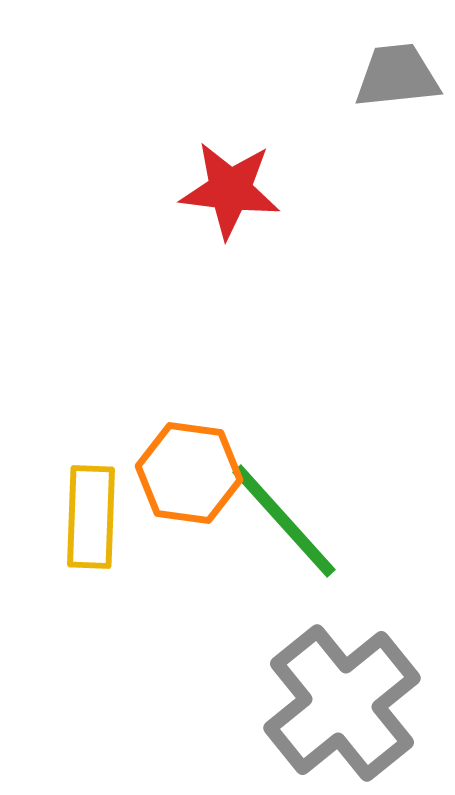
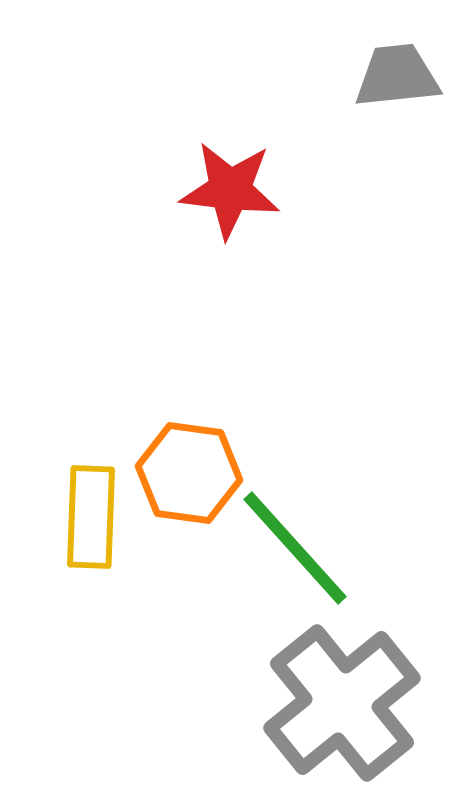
green line: moved 11 px right, 27 px down
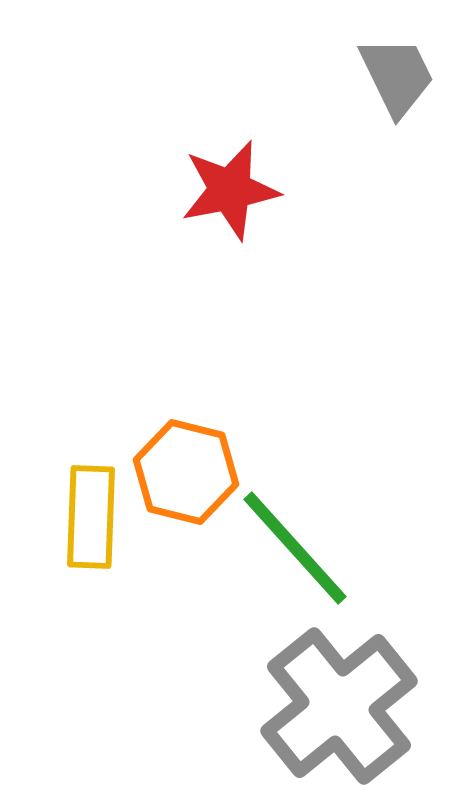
gray trapezoid: rotated 70 degrees clockwise
red star: rotated 18 degrees counterclockwise
orange hexagon: moved 3 px left, 1 px up; rotated 6 degrees clockwise
gray cross: moved 3 px left, 3 px down
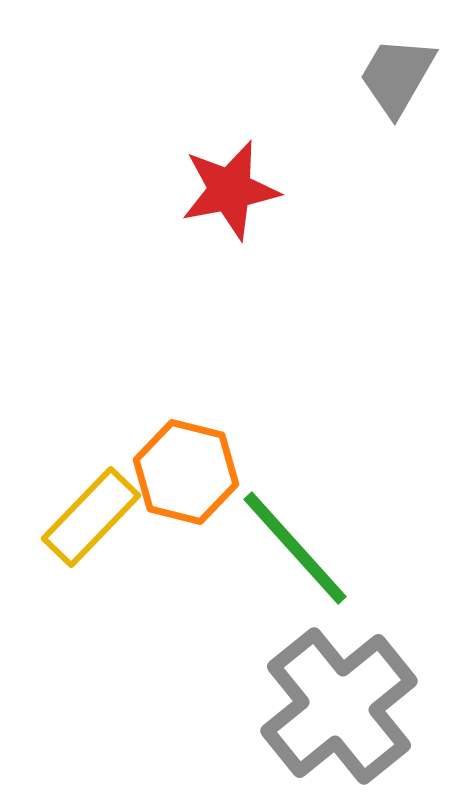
gray trapezoid: rotated 124 degrees counterclockwise
yellow rectangle: rotated 42 degrees clockwise
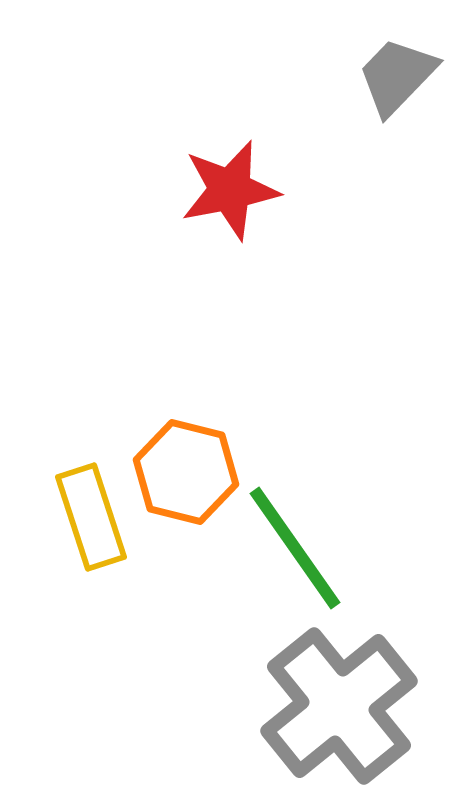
gray trapezoid: rotated 14 degrees clockwise
yellow rectangle: rotated 62 degrees counterclockwise
green line: rotated 7 degrees clockwise
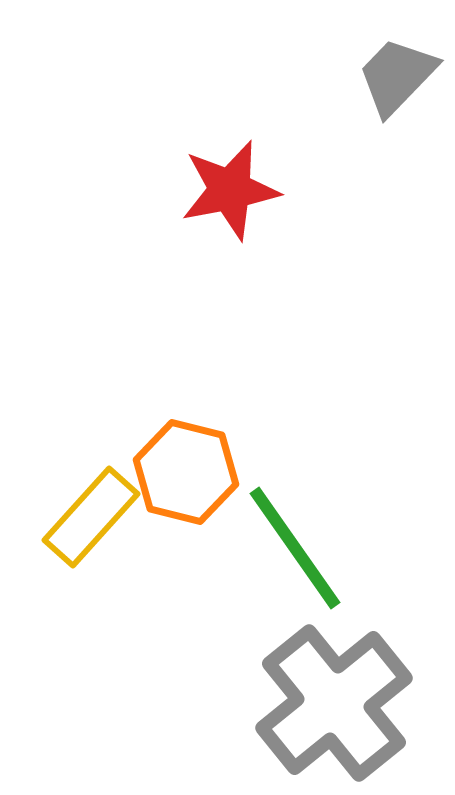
yellow rectangle: rotated 60 degrees clockwise
gray cross: moved 5 px left, 3 px up
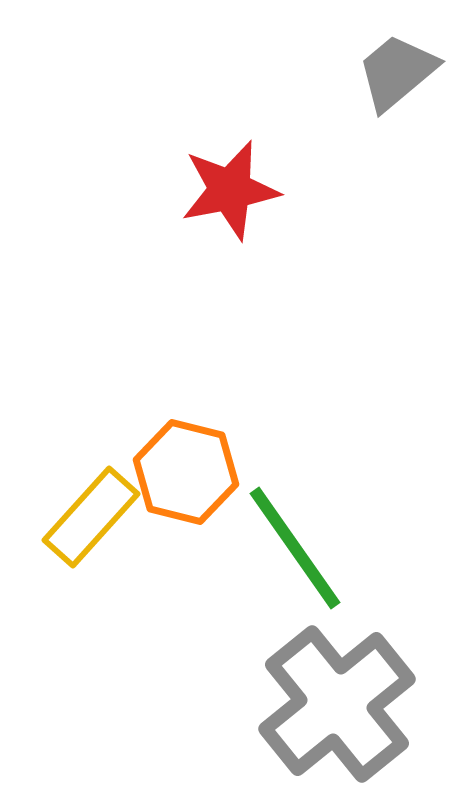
gray trapezoid: moved 4 px up; rotated 6 degrees clockwise
gray cross: moved 3 px right, 1 px down
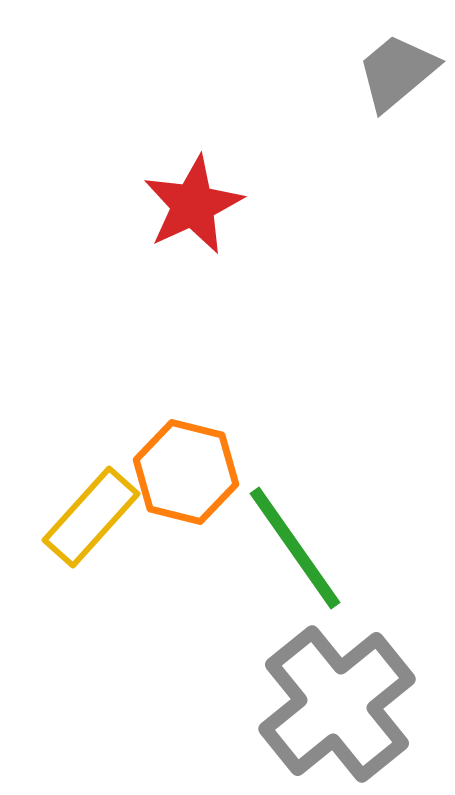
red star: moved 37 px left, 15 px down; rotated 14 degrees counterclockwise
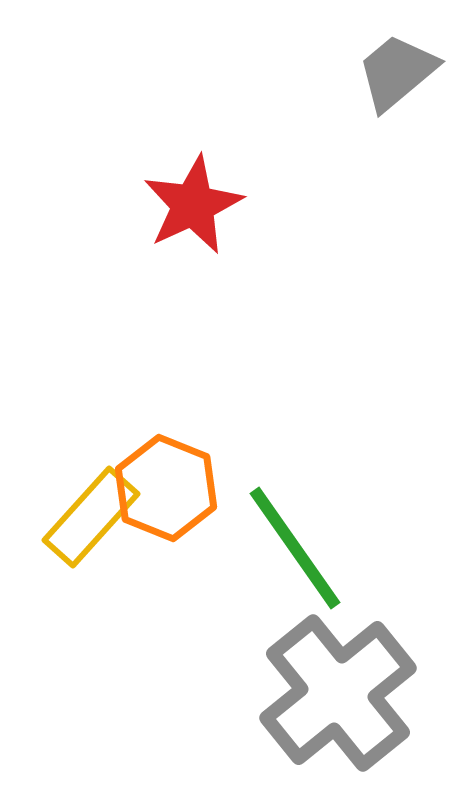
orange hexagon: moved 20 px left, 16 px down; rotated 8 degrees clockwise
gray cross: moved 1 px right, 11 px up
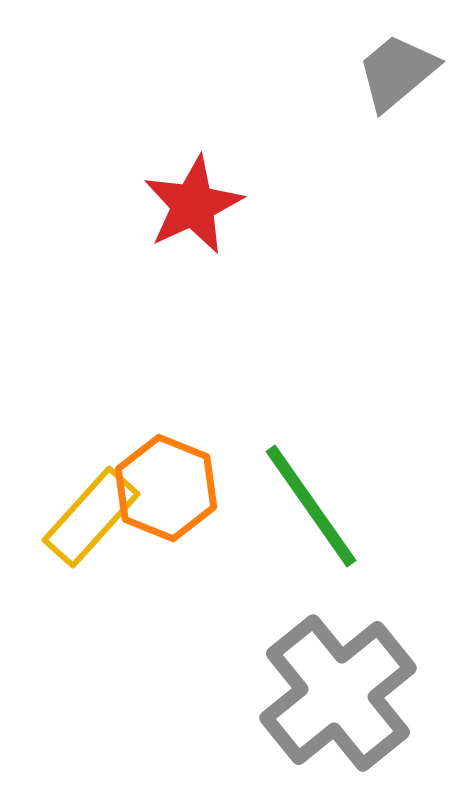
green line: moved 16 px right, 42 px up
